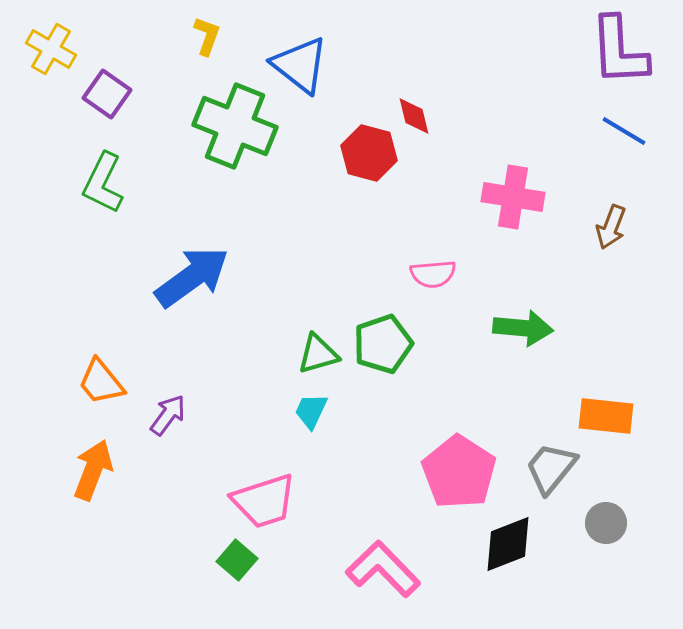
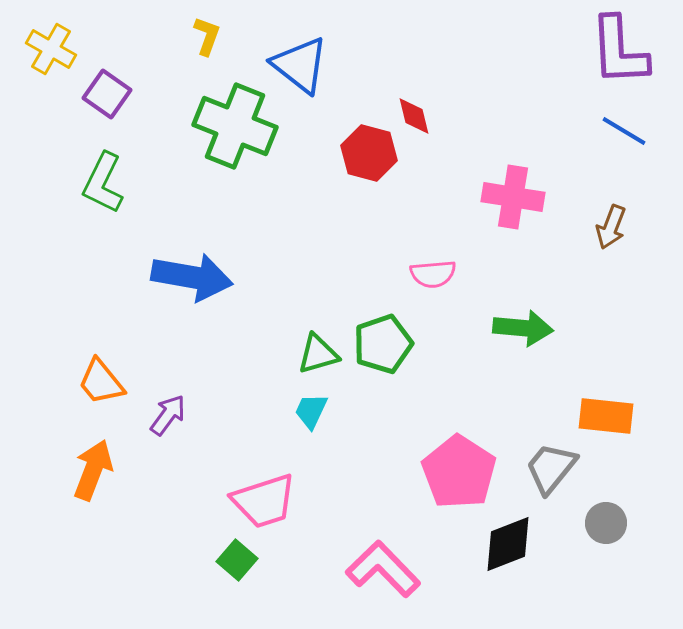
blue arrow: rotated 46 degrees clockwise
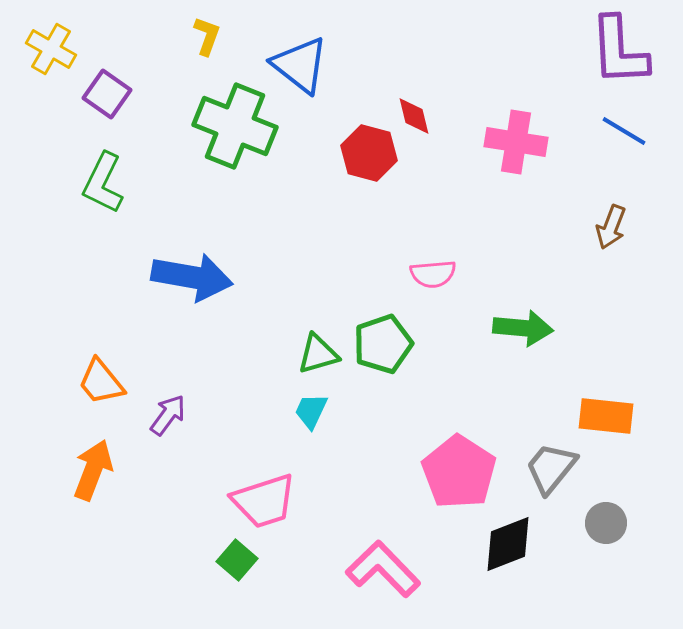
pink cross: moved 3 px right, 55 px up
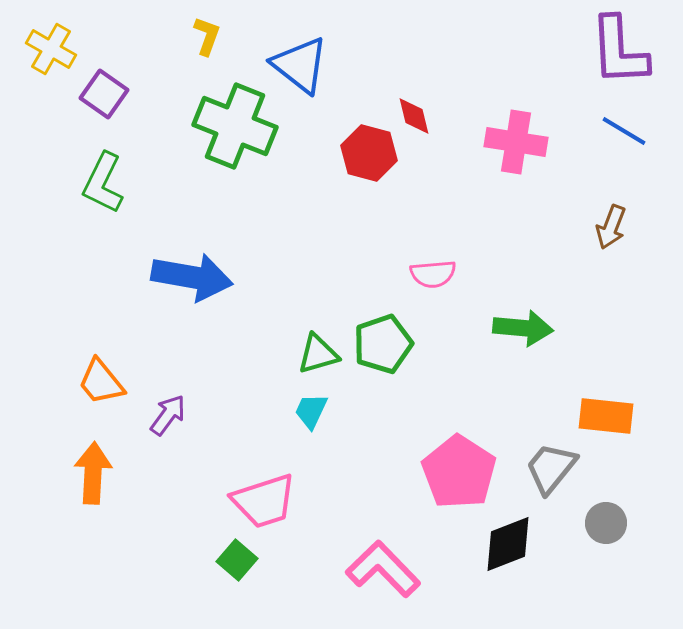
purple square: moved 3 px left
orange arrow: moved 3 px down; rotated 18 degrees counterclockwise
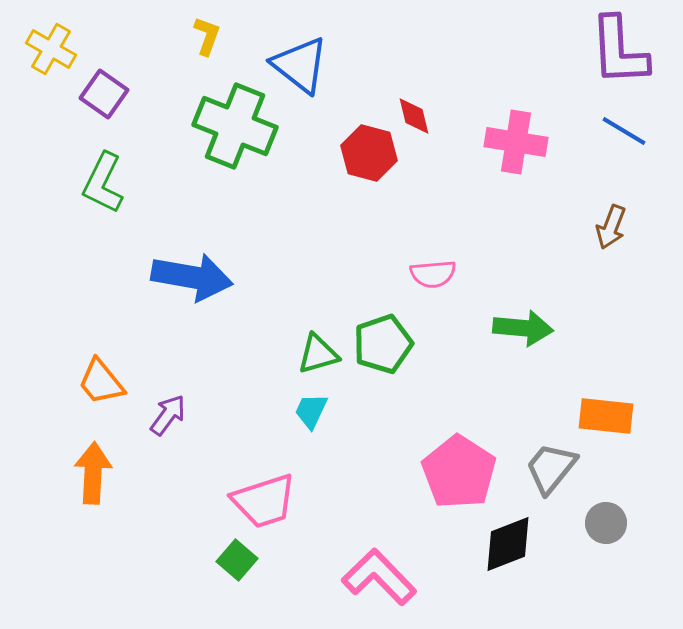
pink L-shape: moved 4 px left, 8 px down
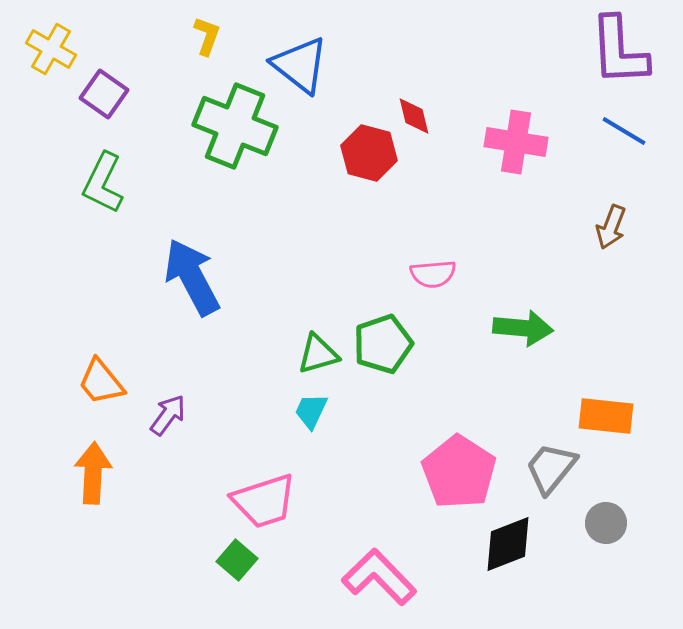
blue arrow: rotated 128 degrees counterclockwise
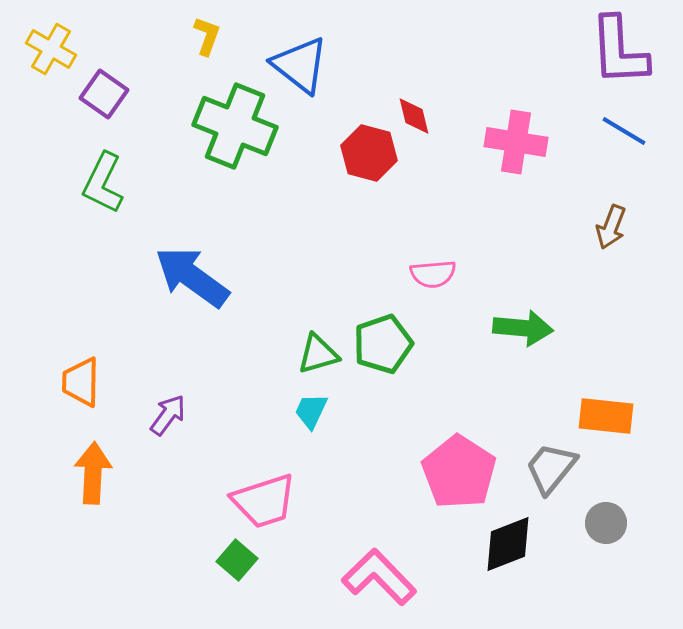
blue arrow: rotated 26 degrees counterclockwise
orange trapezoid: moved 20 px left; rotated 40 degrees clockwise
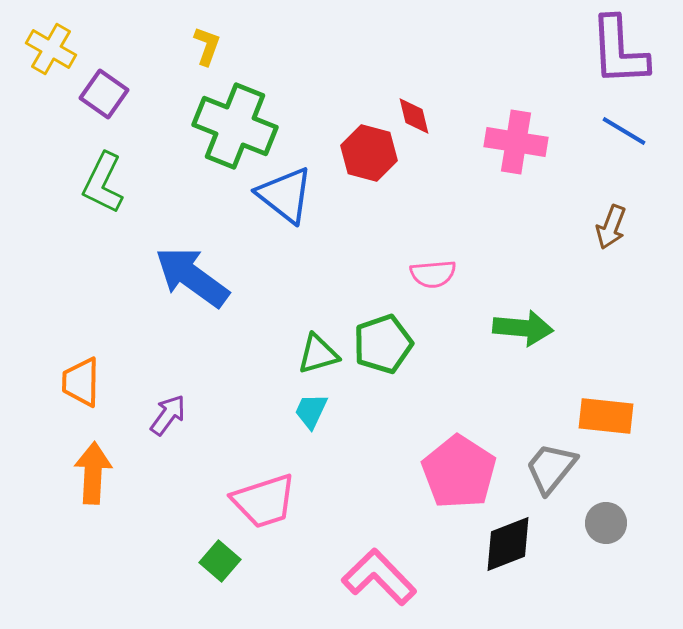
yellow L-shape: moved 10 px down
blue triangle: moved 15 px left, 130 px down
green square: moved 17 px left, 1 px down
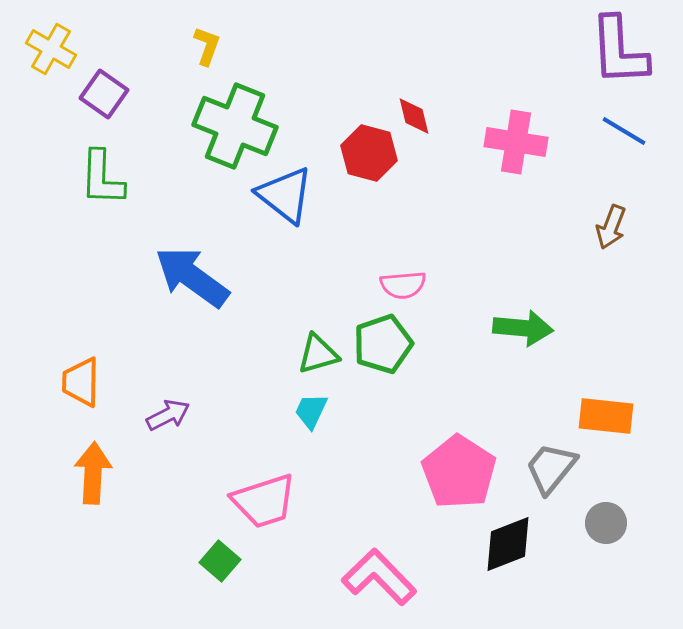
green L-shape: moved 1 px left, 5 px up; rotated 24 degrees counterclockwise
pink semicircle: moved 30 px left, 11 px down
purple arrow: rotated 27 degrees clockwise
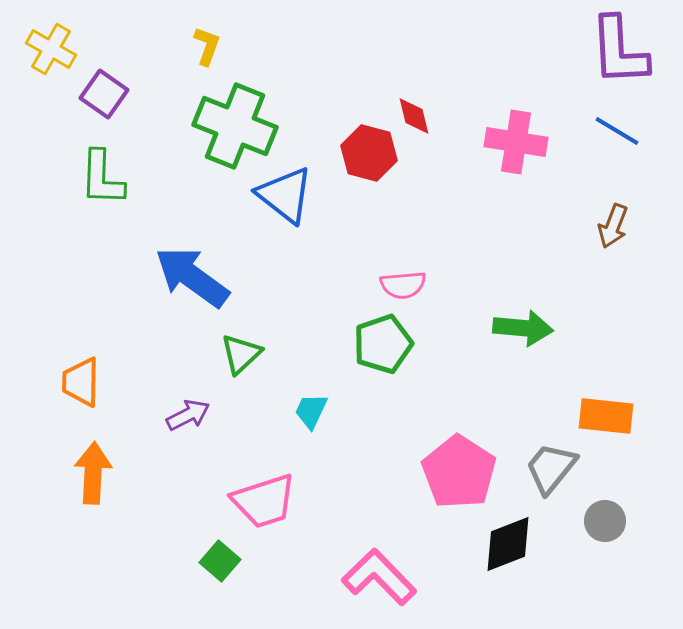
blue line: moved 7 px left
brown arrow: moved 2 px right, 1 px up
green triangle: moved 77 px left; rotated 27 degrees counterclockwise
purple arrow: moved 20 px right
gray circle: moved 1 px left, 2 px up
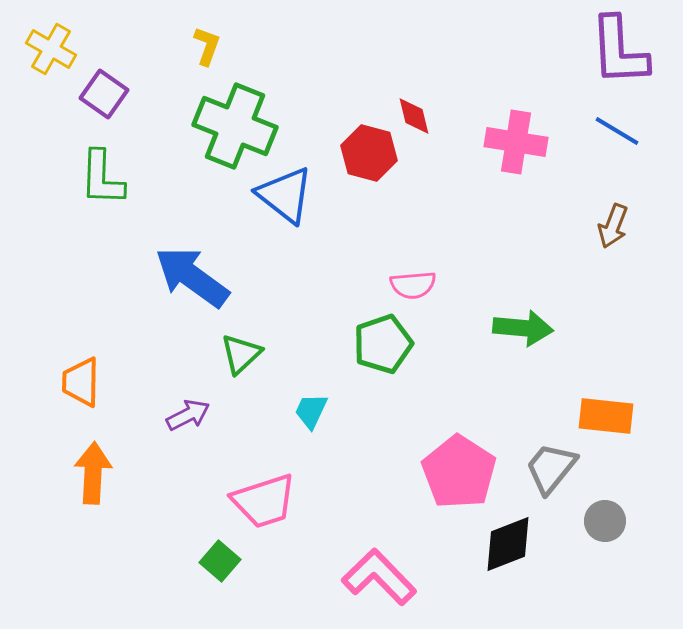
pink semicircle: moved 10 px right
